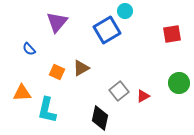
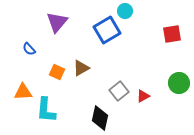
orange triangle: moved 1 px right, 1 px up
cyan L-shape: moved 1 px left; rotated 8 degrees counterclockwise
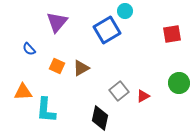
orange square: moved 6 px up
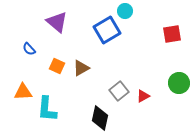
purple triangle: rotated 30 degrees counterclockwise
cyan L-shape: moved 1 px right, 1 px up
